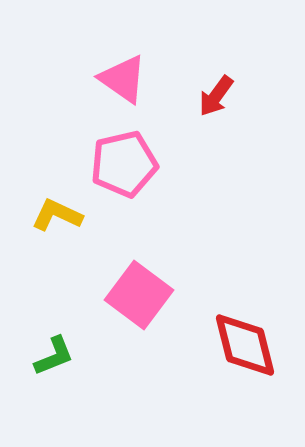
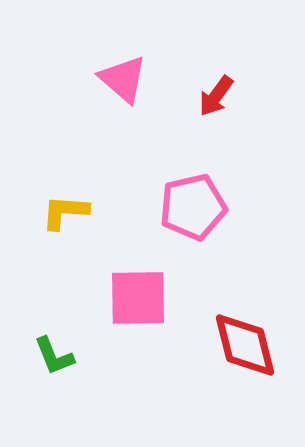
pink triangle: rotated 6 degrees clockwise
pink pentagon: moved 69 px right, 43 px down
yellow L-shape: moved 8 px right, 3 px up; rotated 21 degrees counterclockwise
pink square: moved 1 px left, 3 px down; rotated 38 degrees counterclockwise
green L-shape: rotated 90 degrees clockwise
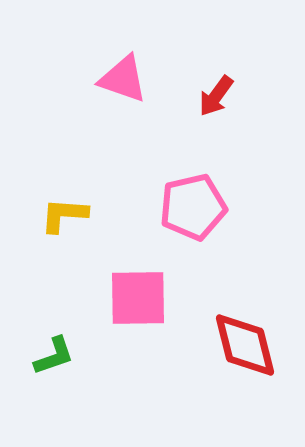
pink triangle: rotated 22 degrees counterclockwise
yellow L-shape: moved 1 px left, 3 px down
green L-shape: rotated 87 degrees counterclockwise
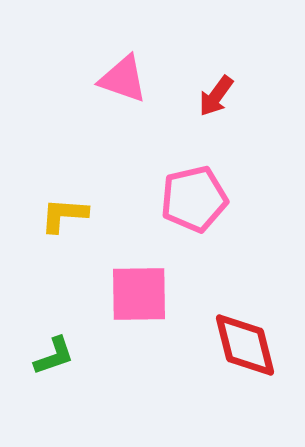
pink pentagon: moved 1 px right, 8 px up
pink square: moved 1 px right, 4 px up
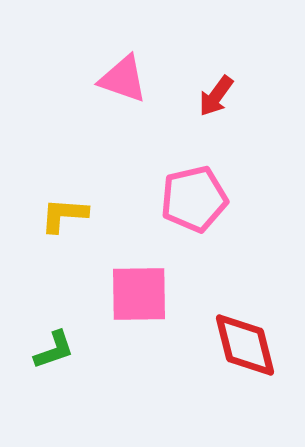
green L-shape: moved 6 px up
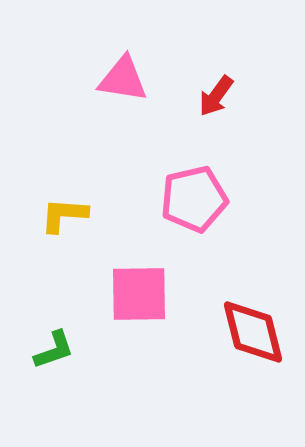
pink triangle: rotated 10 degrees counterclockwise
red diamond: moved 8 px right, 13 px up
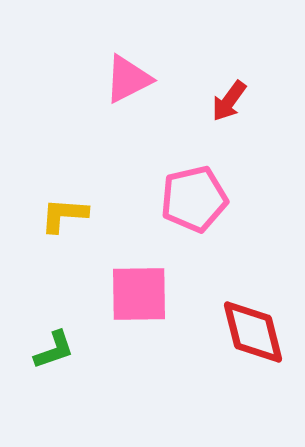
pink triangle: moved 5 px right; rotated 36 degrees counterclockwise
red arrow: moved 13 px right, 5 px down
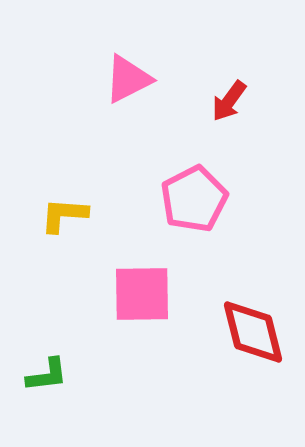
pink pentagon: rotated 14 degrees counterclockwise
pink square: moved 3 px right
green L-shape: moved 7 px left, 25 px down; rotated 12 degrees clockwise
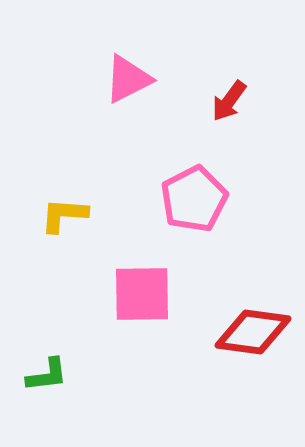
red diamond: rotated 68 degrees counterclockwise
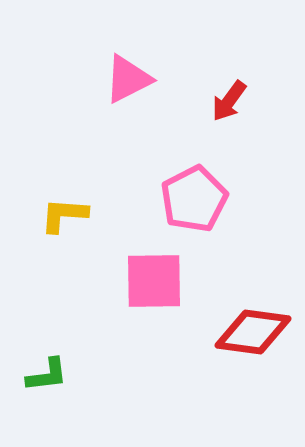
pink square: moved 12 px right, 13 px up
